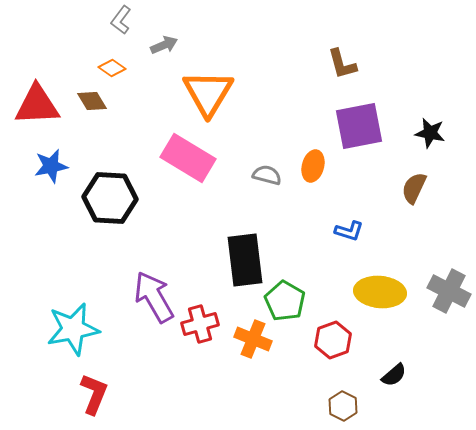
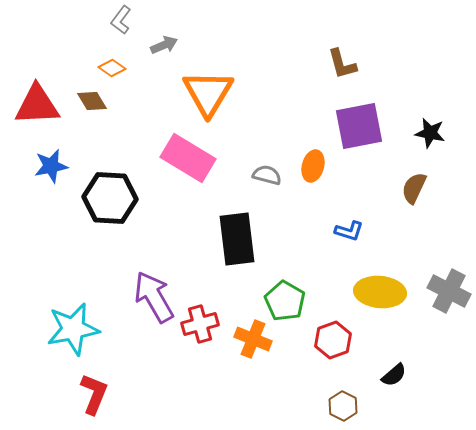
black rectangle: moved 8 px left, 21 px up
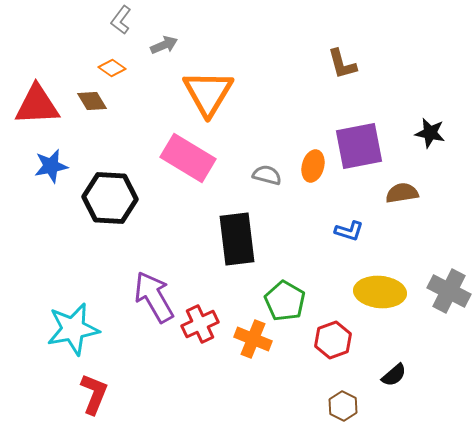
purple square: moved 20 px down
brown semicircle: moved 12 px left, 5 px down; rotated 56 degrees clockwise
red cross: rotated 9 degrees counterclockwise
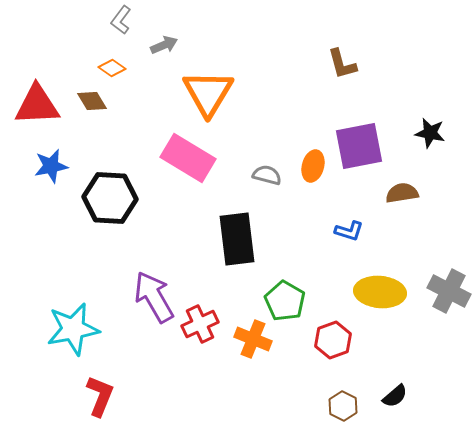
black semicircle: moved 1 px right, 21 px down
red L-shape: moved 6 px right, 2 px down
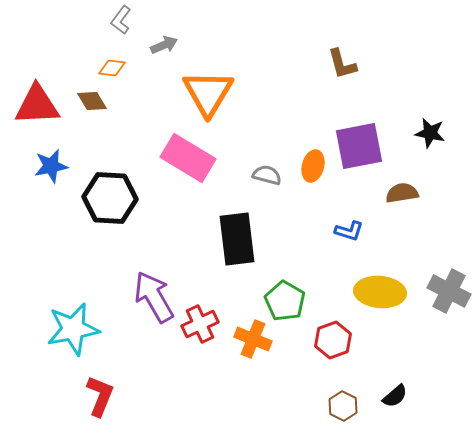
orange diamond: rotated 28 degrees counterclockwise
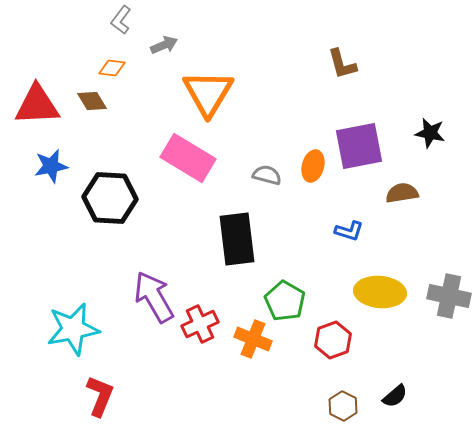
gray cross: moved 5 px down; rotated 15 degrees counterclockwise
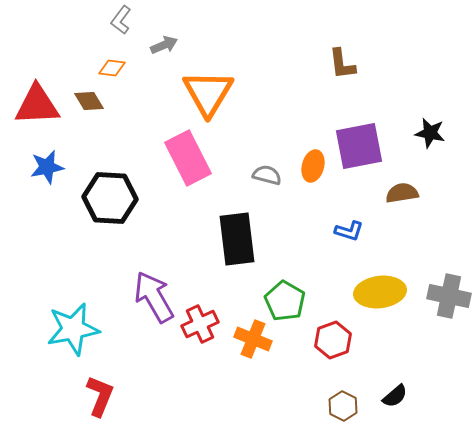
brown L-shape: rotated 8 degrees clockwise
brown diamond: moved 3 px left
pink rectangle: rotated 32 degrees clockwise
blue star: moved 4 px left, 1 px down
yellow ellipse: rotated 12 degrees counterclockwise
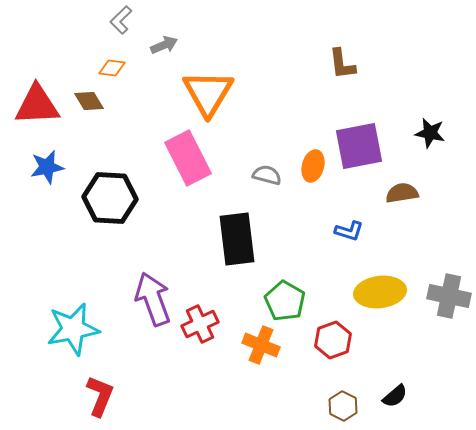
gray L-shape: rotated 8 degrees clockwise
purple arrow: moved 1 px left, 2 px down; rotated 10 degrees clockwise
orange cross: moved 8 px right, 6 px down
